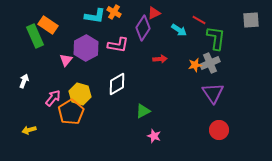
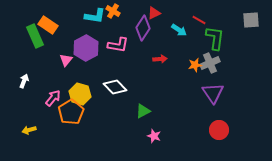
orange cross: moved 1 px left, 1 px up
green L-shape: moved 1 px left
white diamond: moved 2 px left, 3 px down; rotated 75 degrees clockwise
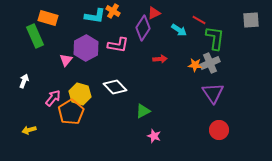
orange rectangle: moved 7 px up; rotated 18 degrees counterclockwise
orange star: rotated 16 degrees clockwise
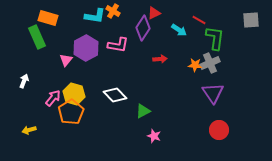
green rectangle: moved 2 px right, 1 px down
white diamond: moved 8 px down
yellow hexagon: moved 6 px left
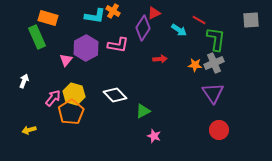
green L-shape: moved 1 px right, 1 px down
gray cross: moved 4 px right
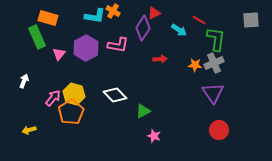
pink triangle: moved 7 px left, 6 px up
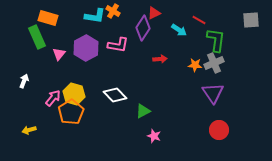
green L-shape: moved 1 px down
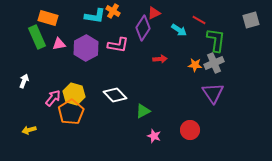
gray square: rotated 12 degrees counterclockwise
pink triangle: moved 10 px up; rotated 40 degrees clockwise
red circle: moved 29 px left
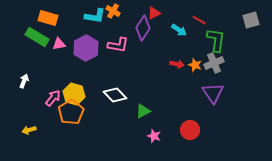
green rectangle: rotated 35 degrees counterclockwise
red arrow: moved 17 px right, 5 px down; rotated 16 degrees clockwise
orange star: rotated 16 degrees clockwise
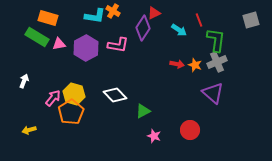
red line: rotated 40 degrees clockwise
gray cross: moved 3 px right, 1 px up
purple triangle: rotated 15 degrees counterclockwise
